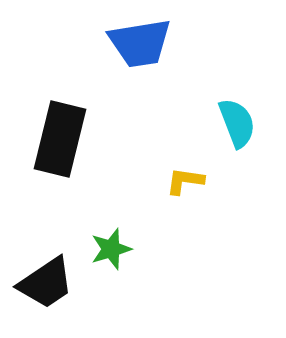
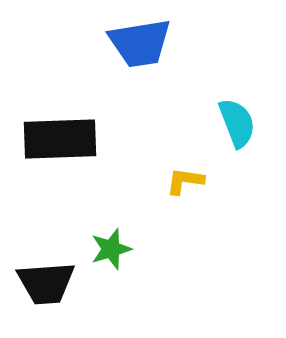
black rectangle: rotated 74 degrees clockwise
black trapezoid: rotated 30 degrees clockwise
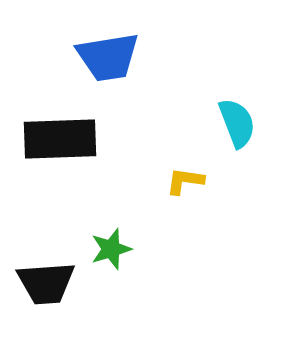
blue trapezoid: moved 32 px left, 14 px down
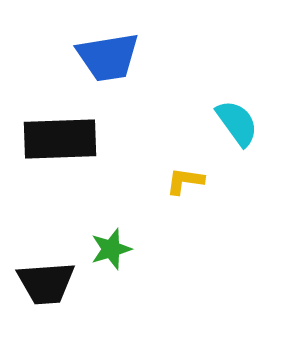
cyan semicircle: rotated 15 degrees counterclockwise
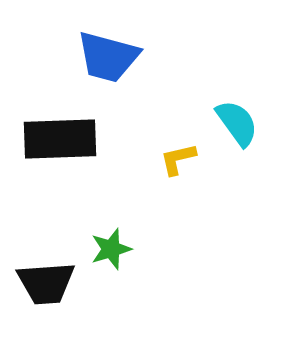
blue trapezoid: rotated 24 degrees clockwise
yellow L-shape: moved 7 px left, 22 px up; rotated 21 degrees counterclockwise
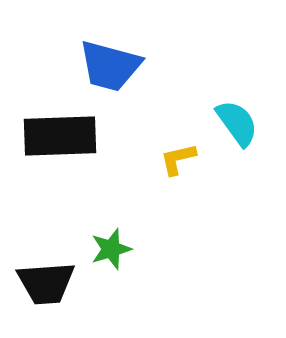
blue trapezoid: moved 2 px right, 9 px down
black rectangle: moved 3 px up
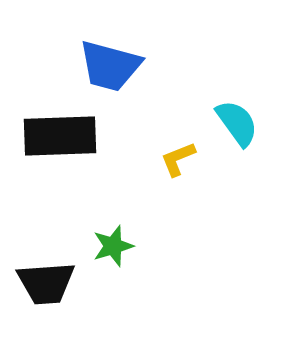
yellow L-shape: rotated 9 degrees counterclockwise
green star: moved 2 px right, 3 px up
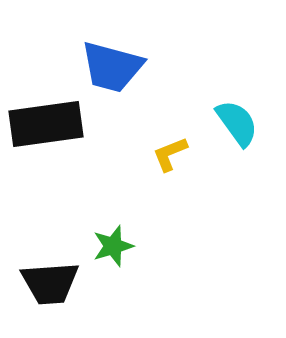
blue trapezoid: moved 2 px right, 1 px down
black rectangle: moved 14 px left, 12 px up; rotated 6 degrees counterclockwise
yellow L-shape: moved 8 px left, 5 px up
black trapezoid: moved 4 px right
